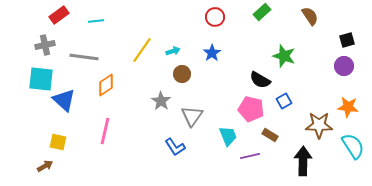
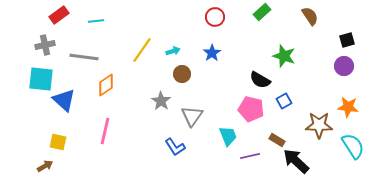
brown rectangle: moved 7 px right, 5 px down
black arrow: moved 7 px left; rotated 48 degrees counterclockwise
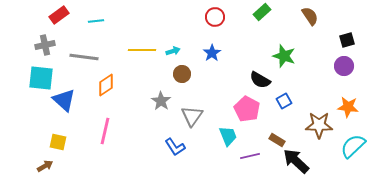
yellow line: rotated 56 degrees clockwise
cyan square: moved 1 px up
pink pentagon: moved 4 px left; rotated 15 degrees clockwise
cyan semicircle: rotated 100 degrees counterclockwise
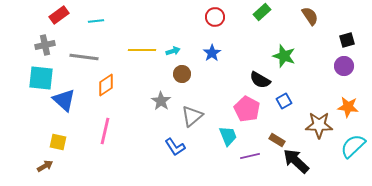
gray triangle: rotated 15 degrees clockwise
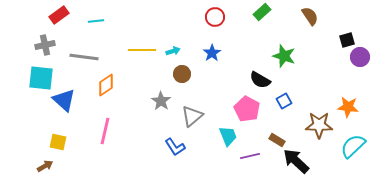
purple circle: moved 16 px right, 9 px up
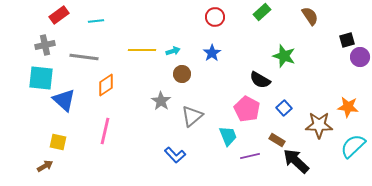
blue square: moved 7 px down; rotated 14 degrees counterclockwise
blue L-shape: moved 8 px down; rotated 10 degrees counterclockwise
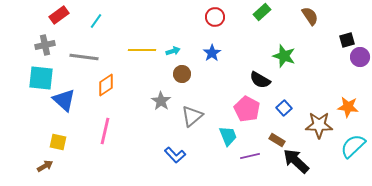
cyan line: rotated 49 degrees counterclockwise
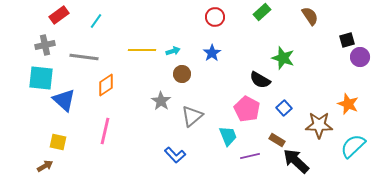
green star: moved 1 px left, 2 px down
orange star: moved 3 px up; rotated 15 degrees clockwise
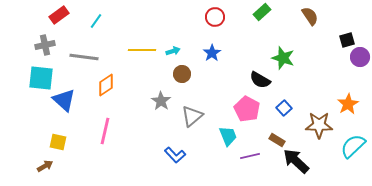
orange star: rotated 20 degrees clockwise
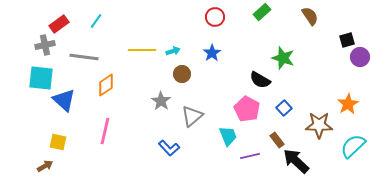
red rectangle: moved 9 px down
brown rectangle: rotated 21 degrees clockwise
blue L-shape: moved 6 px left, 7 px up
